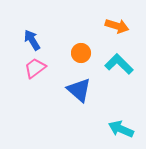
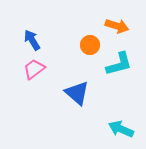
orange circle: moved 9 px right, 8 px up
cyan L-shape: rotated 120 degrees clockwise
pink trapezoid: moved 1 px left, 1 px down
blue triangle: moved 2 px left, 3 px down
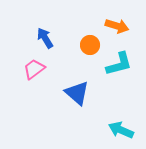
blue arrow: moved 13 px right, 2 px up
cyan arrow: moved 1 px down
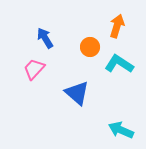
orange arrow: rotated 90 degrees counterclockwise
orange circle: moved 2 px down
cyan L-shape: rotated 132 degrees counterclockwise
pink trapezoid: rotated 10 degrees counterclockwise
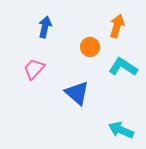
blue arrow: moved 11 px up; rotated 45 degrees clockwise
cyan L-shape: moved 4 px right, 3 px down
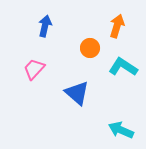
blue arrow: moved 1 px up
orange circle: moved 1 px down
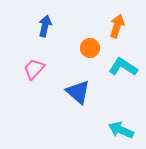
blue triangle: moved 1 px right, 1 px up
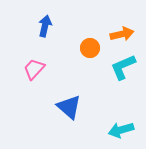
orange arrow: moved 5 px right, 8 px down; rotated 60 degrees clockwise
cyan L-shape: rotated 56 degrees counterclockwise
blue triangle: moved 9 px left, 15 px down
cyan arrow: rotated 40 degrees counterclockwise
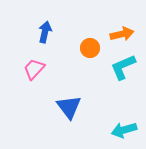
blue arrow: moved 6 px down
blue triangle: rotated 12 degrees clockwise
cyan arrow: moved 3 px right
